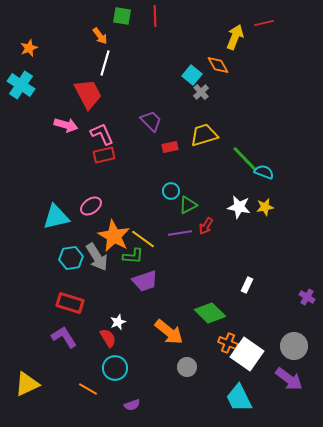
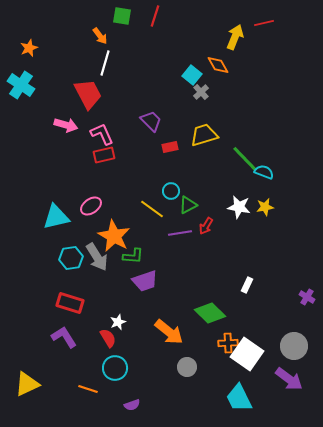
red line at (155, 16): rotated 20 degrees clockwise
yellow line at (143, 239): moved 9 px right, 30 px up
orange cross at (228, 343): rotated 24 degrees counterclockwise
orange line at (88, 389): rotated 12 degrees counterclockwise
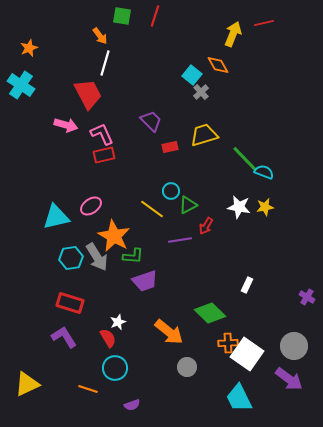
yellow arrow at (235, 37): moved 2 px left, 3 px up
purple line at (180, 233): moved 7 px down
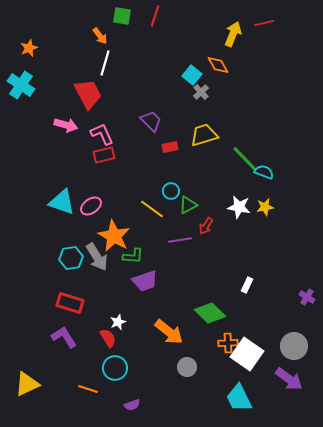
cyan triangle at (56, 217): moved 6 px right, 15 px up; rotated 32 degrees clockwise
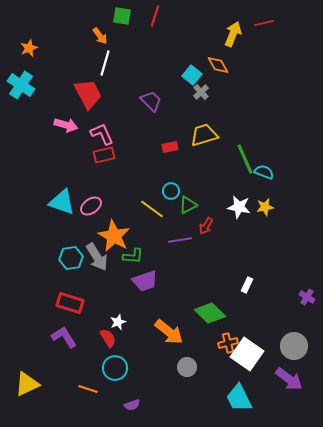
purple trapezoid at (151, 121): moved 20 px up
green line at (245, 159): rotated 20 degrees clockwise
orange cross at (228, 343): rotated 12 degrees counterclockwise
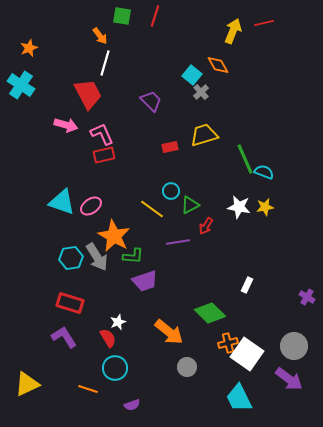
yellow arrow at (233, 34): moved 3 px up
green triangle at (188, 205): moved 2 px right
purple line at (180, 240): moved 2 px left, 2 px down
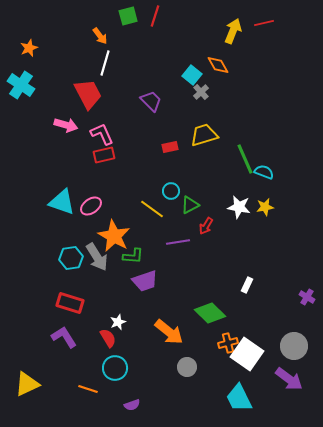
green square at (122, 16): moved 6 px right; rotated 24 degrees counterclockwise
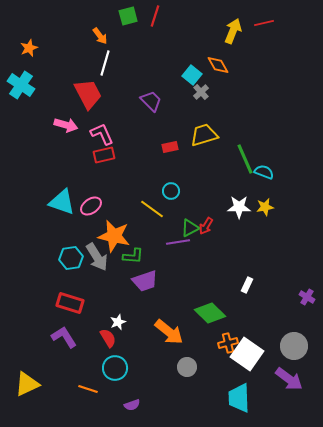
green triangle at (190, 205): moved 23 px down
white star at (239, 207): rotated 10 degrees counterclockwise
orange star at (114, 236): rotated 16 degrees counterclockwise
cyan trapezoid at (239, 398): rotated 24 degrees clockwise
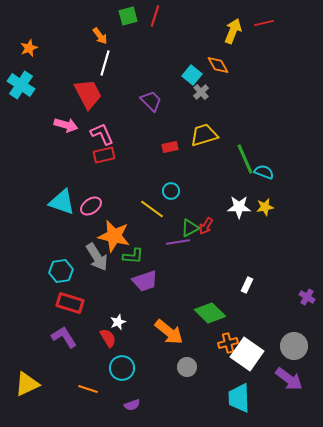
cyan hexagon at (71, 258): moved 10 px left, 13 px down
cyan circle at (115, 368): moved 7 px right
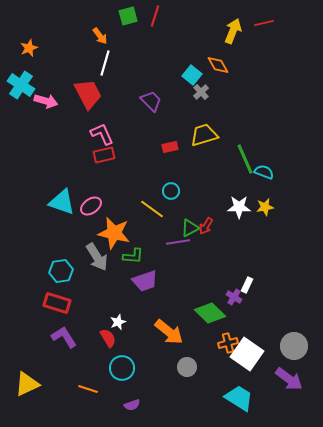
pink arrow at (66, 125): moved 20 px left, 24 px up
orange star at (114, 236): moved 3 px up
purple cross at (307, 297): moved 73 px left
red rectangle at (70, 303): moved 13 px left
cyan trapezoid at (239, 398): rotated 124 degrees clockwise
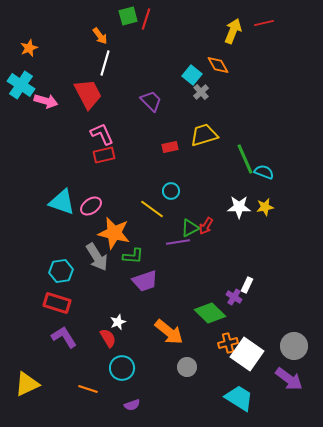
red line at (155, 16): moved 9 px left, 3 px down
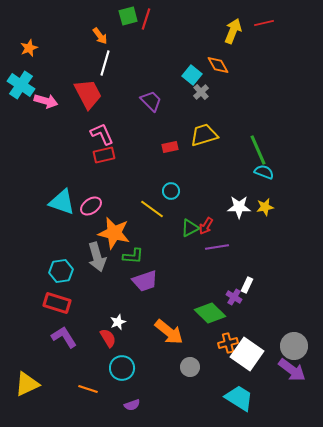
green line at (245, 159): moved 13 px right, 9 px up
purple line at (178, 242): moved 39 px right, 5 px down
gray arrow at (97, 257): rotated 16 degrees clockwise
gray circle at (187, 367): moved 3 px right
purple arrow at (289, 379): moved 3 px right, 9 px up
